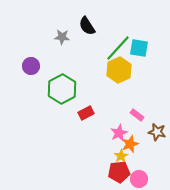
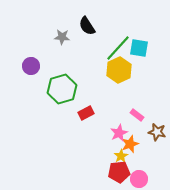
green hexagon: rotated 12 degrees clockwise
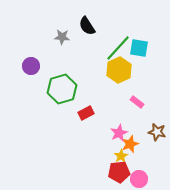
pink rectangle: moved 13 px up
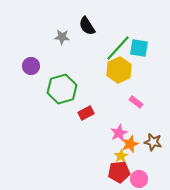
pink rectangle: moved 1 px left
brown star: moved 4 px left, 10 px down
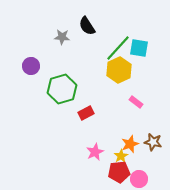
pink star: moved 24 px left, 19 px down
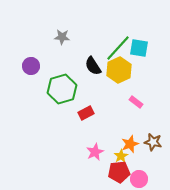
black semicircle: moved 6 px right, 40 px down
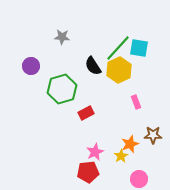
pink rectangle: rotated 32 degrees clockwise
brown star: moved 7 px up; rotated 12 degrees counterclockwise
red pentagon: moved 31 px left
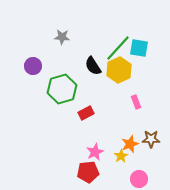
purple circle: moved 2 px right
brown star: moved 2 px left, 4 px down
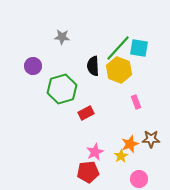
black semicircle: rotated 30 degrees clockwise
yellow hexagon: rotated 15 degrees counterclockwise
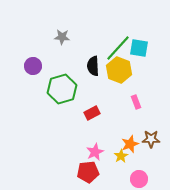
red rectangle: moved 6 px right
